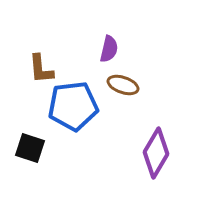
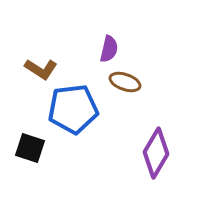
brown L-shape: rotated 52 degrees counterclockwise
brown ellipse: moved 2 px right, 3 px up
blue pentagon: moved 3 px down
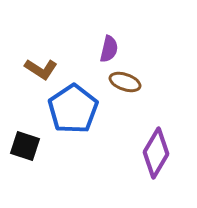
blue pentagon: rotated 27 degrees counterclockwise
black square: moved 5 px left, 2 px up
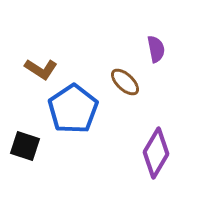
purple semicircle: moved 47 px right; rotated 24 degrees counterclockwise
brown ellipse: rotated 24 degrees clockwise
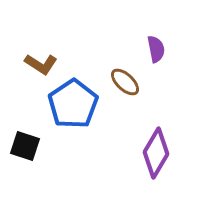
brown L-shape: moved 5 px up
blue pentagon: moved 5 px up
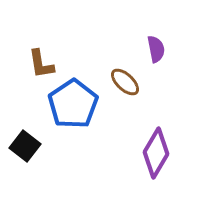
brown L-shape: rotated 48 degrees clockwise
black square: rotated 20 degrees clockwise
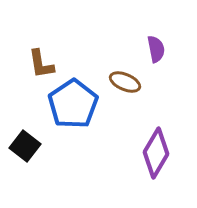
brown ellipse: rotated 20 degrees counterclockwise
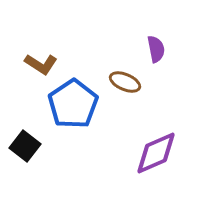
brown L-shape: rotated 48 degrees counterclockwise
purple diamond: rotated 36 degrees clockwise
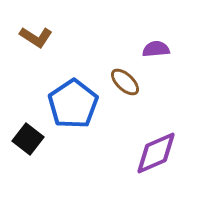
purple semicircle: rotated 84 degrees counterclockwise
brown L-shape: moved 5 px left, 27 px up
brown ellipse: rotated 20 degrees clockwise
black square: moved 3 px right, 7 px up
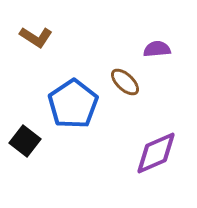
purple semicircle: moved 1 px right
black square: moved 3 px left, 2 px down
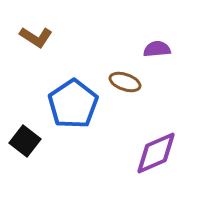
brown ellipse: rotated 24 degrees counterclockwise
